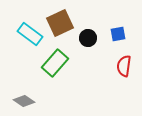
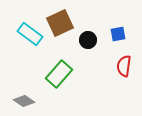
black circle: moved 2 px down
green rectangle: moved 4 px right, 11 px down
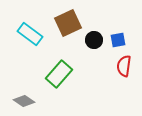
brown square: moved 8 px right
blue square: moved 6 px down
black circle: moved 6 px right
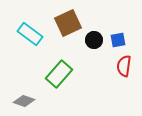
gray diamond: rotated 15 degrees counterclockwise
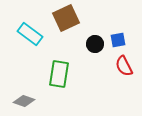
brown square: moved 2 px left, 5 px up
black circle: moved 1 px right, 4 px down
red semicircle: rotated 35 degrees counterclockwise
green rectangle: rotated 32 degrees counterclockwise
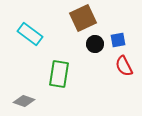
brown square: moved 17 px right
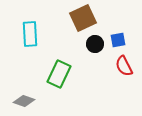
cyan rectangle: rotated 50 degrees clockwise
green rectangle: rotated 16 degrees clockwise
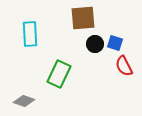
brown square: rotated 20 degrees clockwise
blue square: moved 3 px left, 3 px down; rotated 28 degrees clockwise
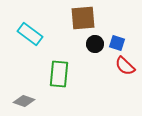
cyan rectangle: rotated 50 degrees counterclockwise
blue square: moved 2 px right
red semicircle: moved 1 px right; rotated 20 degrees counterclockwise
green rectangle: rotated 20 degrees counterclockwise
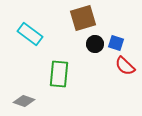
brown square: rotated 12 degrees counterclockwise
blue square: moved 1 px left
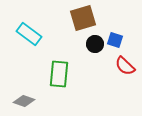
cyan rectangle: moved 1 px left
blue square: moved 1 px left, 3 px up
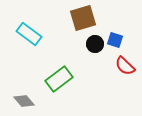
green rectangle: moved 5 px down; rotated 48 degrees clockwise
gray diamond: rotated 30 degrees clockwise
